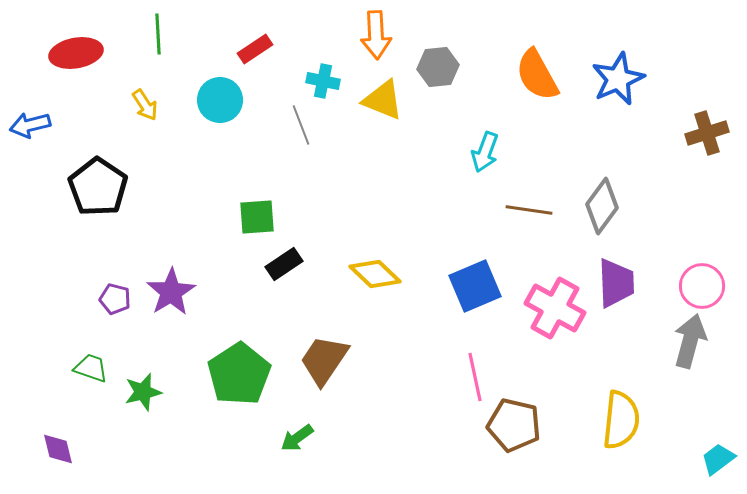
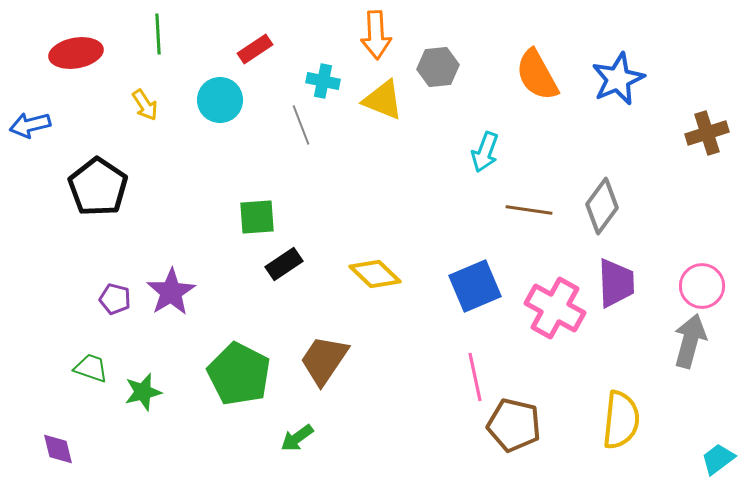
green pentagon: rotated 12 degrees counterclockwise
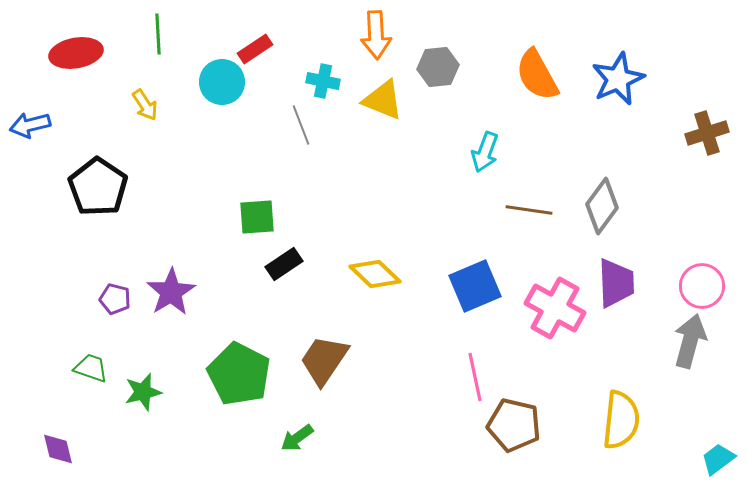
cyan circle: moved 2 px right, 18 px up
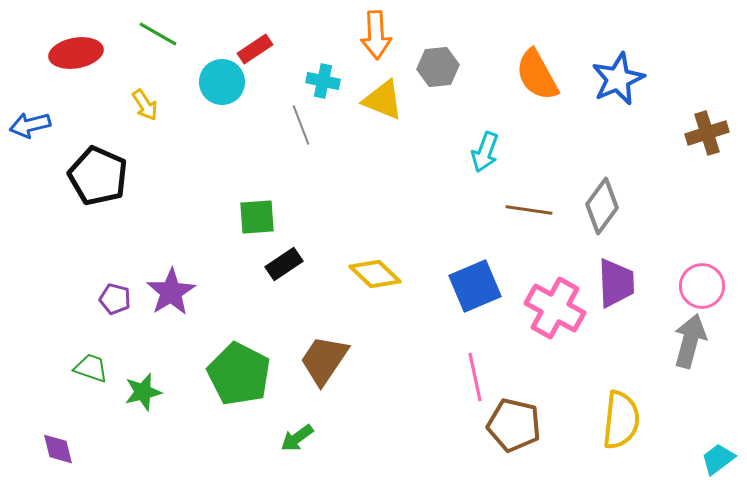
green line: rotated 57 degrees counterclockwise
black pentagon: moved 11 px up; rotated 10 degrees counterclockwise
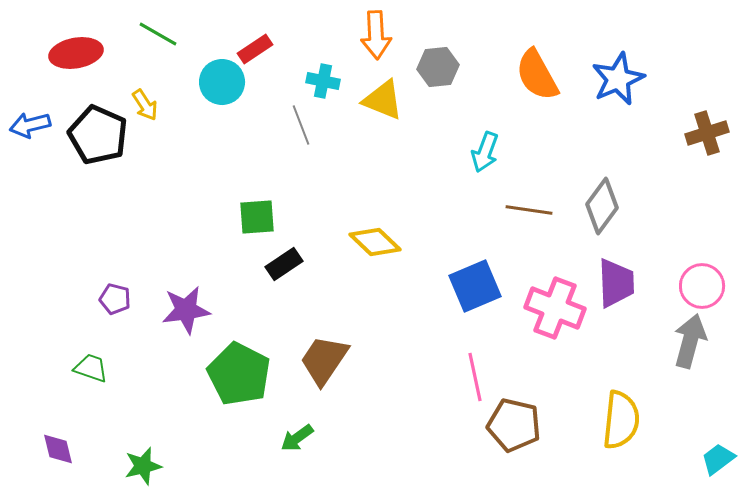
black pentagon: moved 41 px up
yellow diamond: moved 32 px up
purple star: moved 15 px right, 18 px down; rotated 24 degrees clockwise
pink cross: rotated 8 degrees counterclockwise
green star: moved 74 px down
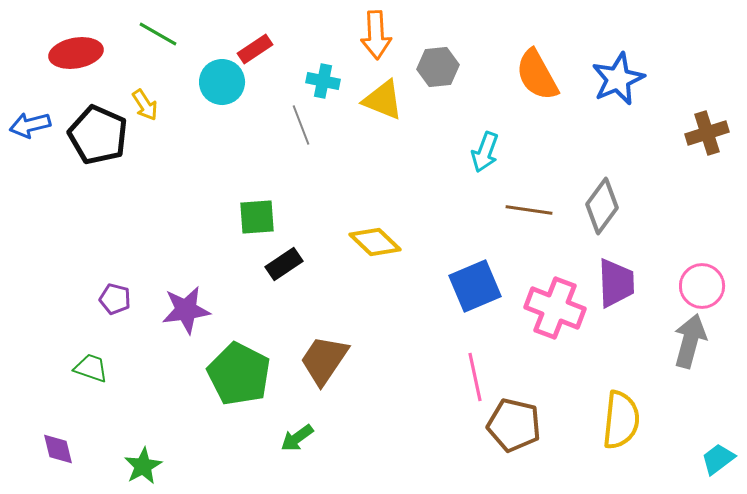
green star: rotated 15 degrees counterclockwise
